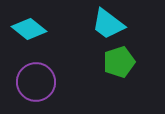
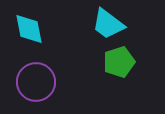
cyan diamond: rotated 40 degrees clockwise
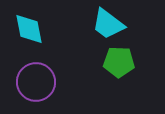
green pentagon: rotated 20 degrees clockwise
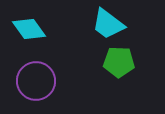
cyan diamond: rotated 24 degrees counterclockwise
purple circle: moved 1 px up
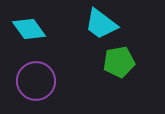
cyan trapezoid: moved 7 px left
green pentagon: rotated 12 degrees counterclockwise
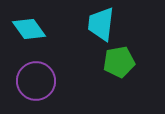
cyan trapezoid: rotated 60 degrees clockwise
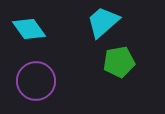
cyan trapezoid: moved 2 px right, 2 px up; rotated 42 degrees clockwise
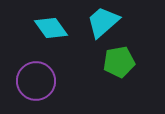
cyan diamond: moved 22 px right, 1 px up
